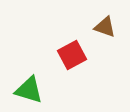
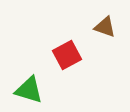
red square: moved 5 px left
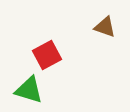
red square: moved 20 px left
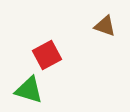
brown triangle: moved 1 px up
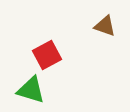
green triangle: moved 2 px right
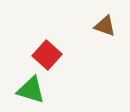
red square: rotated 20 degrees counterclockwise
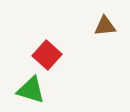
brown triangle: rotated 25 degrees counterclockwise
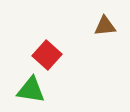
green triangle: rotated 8 degrees counterclockwise
